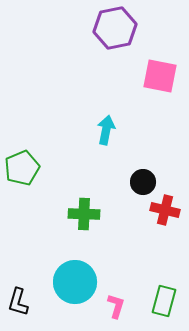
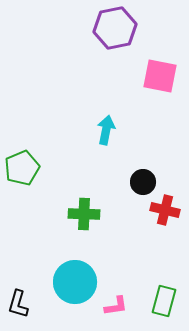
black L-shape: moved 2 px down
pink L-shape: rotated 65 degrees clockwise
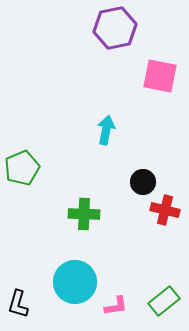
green rectangle: rotated 36 degrees clockwise
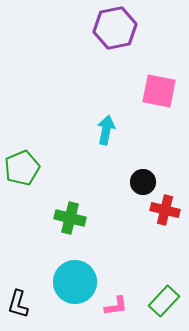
pink square: moved 1 px left, 15 px down
green cross: moved 14 px left, 4 px down; rotated 12 degrees clockwise
green rectangle: rotated 8 degrees counterclockwise
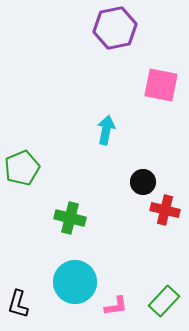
pink square: moved 2 px right, 6 px up
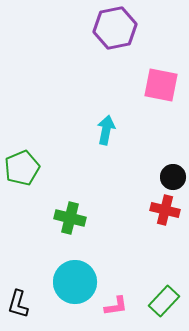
black circle: moved 30 px right, 5 px up
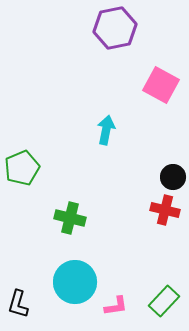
pink square: rotated 18 degrees clockwise
